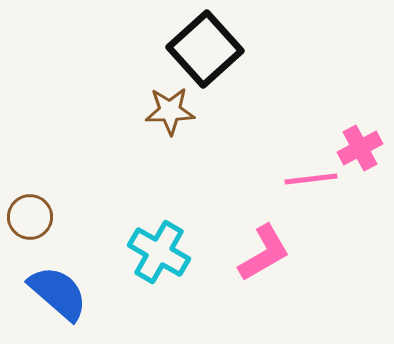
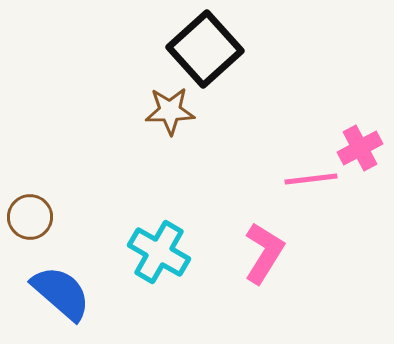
pink L-shape: rotated 28 degrees counterclockwise
blue semicircle: moved 3 px right
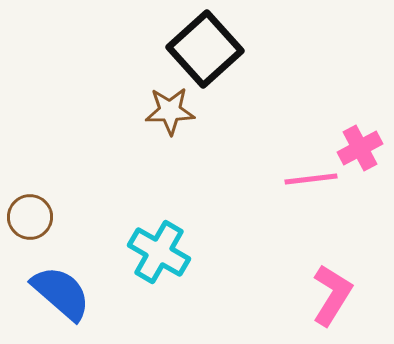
pink L-shape: moved 68 px right, 42 px down
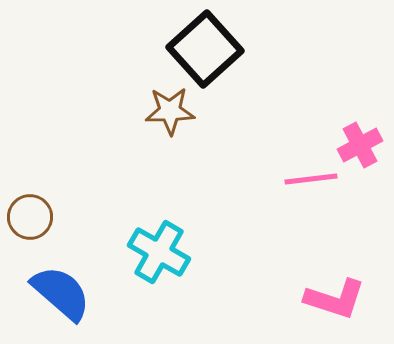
pink cross: moved 3 px up
pink L-shape: moved 3 px right, 4 px down; rotated 76 degrees clockwise
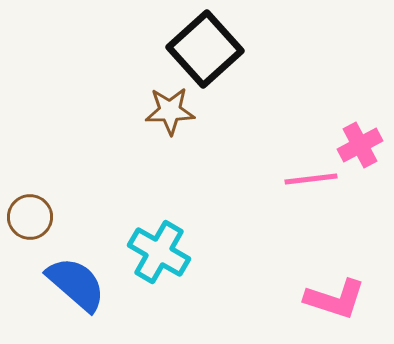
blue semicircle: moved 15 px right, 9 px up
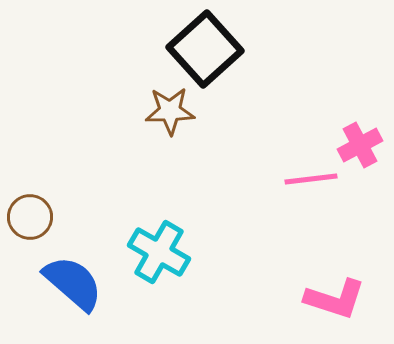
blue semicircle: moved 3 px left, 1 px up
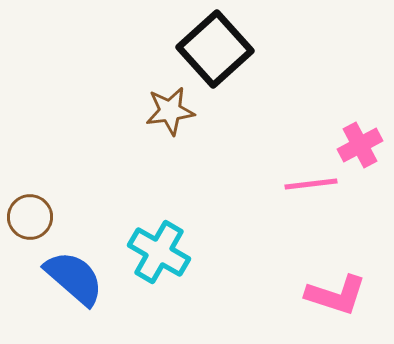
black square: moved 10 px right
brown star: rotated 6 degrees counterclockwise
pink line: moved 5 px down
blue semicircle: moved 1 px right, 5 px up
pink L-shape: moved 1 px right, 4 px up
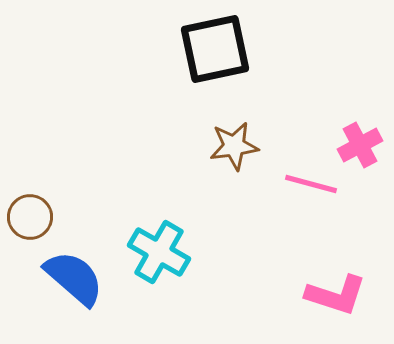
black square: rotated 30 degrees clockwise
brown star: moved 64 px right, 35 px down
pink line: rotated 22 degrees clockwise
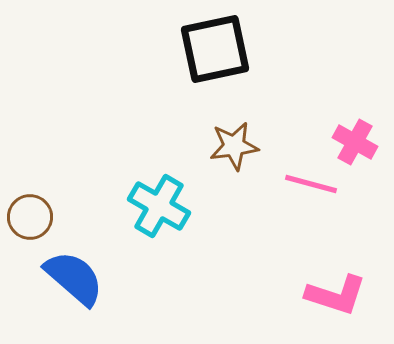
pink cross: moved 5 px left, 3 px up; rotated 33 degrees counterclockwise
cyan cross: moved 46 px up
